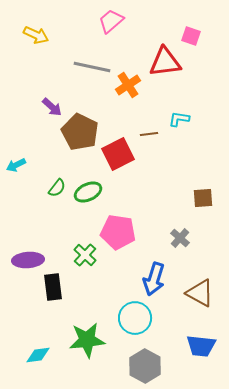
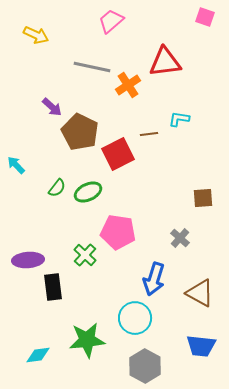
pink square: moved 14 px right, 19 px up
cyan arrow: rotated 72 degrees clockwise
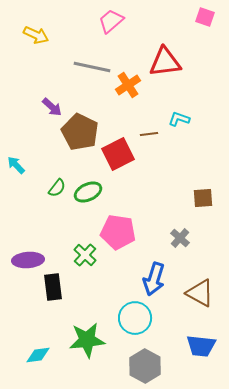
cyan L-shape: rotated 10 degrees clockwise
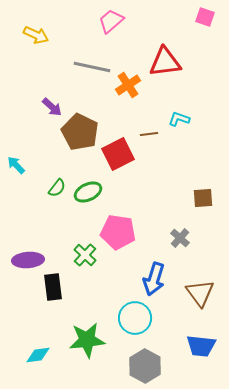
brown triangle: rotated 24 degrees clockwise
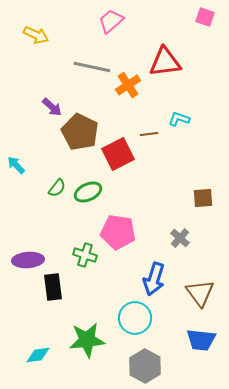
green cross: rotated 25 degrees counterclockwise
blue trapezoid: moved 6 px up
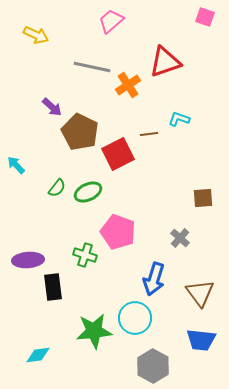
red triangle: rotated 12 degrees counterclockwise
pink pentagon: rotated 12 degrees clockwise
green star: moved 7 px right, 9 px up
gray hexagon: moved 8 px right
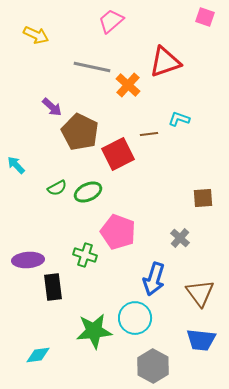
orange cross: rotated 15 degrees counterclockwise
green semicircle: rotated 24 degrees clockwise
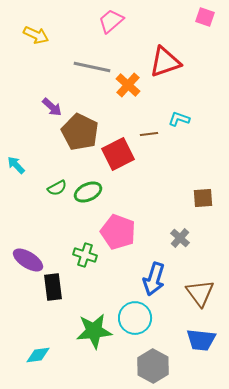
purple ellipse: rotated 36 degrees clockwise
